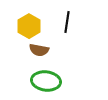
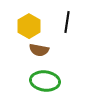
green ellipse: moved 1 px left
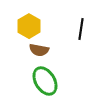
black line: moved 14 px right, 7 px down
green ellipse: rotated 52 degrees clockwise
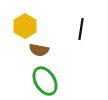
yellow hexagon: moved 4 px left
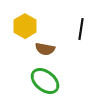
brown semicircle: moved 6 px right, 1 px up
green ellipse: rotated 20 degrees counterclockwise
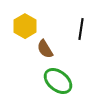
brown semicircle: rotated 48 degrees clockwise
green ellipse: moved 13 px right
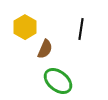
yellow hexagon: moved 1 px down
brown semicircle: rotated 126 degrees counterclockwise
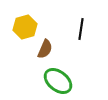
yellow hexagon: rotated 15 degrees clockwise
